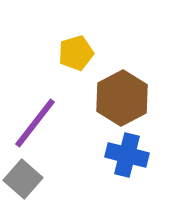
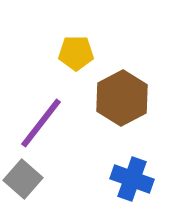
yellow pentagon: rotated 16 degrees clockwise
purple line: moved 6 px right
blue cross: moved 5 px right, 24 px down; rotated 6 degrees clockwise
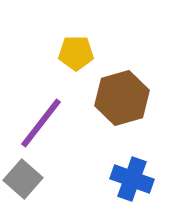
brown hexagon: rotated 12 degrees clockwise
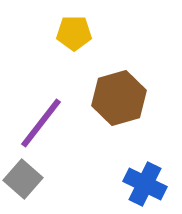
yellow pentagon: moved 2 px left, 20 px up
brown hexagon: moved 3 px left
blue cross: moved 13 px right, 5 px down; rotated 6 degrees clockwise
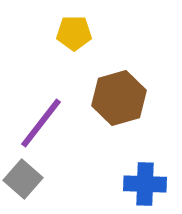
blue cross: rotated 24 degrees counterclockwise
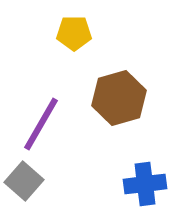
purple line: moved 1 px down; rotated 8 degrees counterclockwise
gray square: moved 1 px right, 2 px down
blue cross: rotated 9 degrees counterclockwise
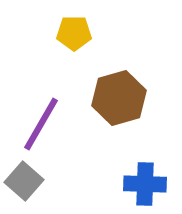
blue cross: rotated 9 degrees clockwise
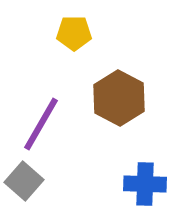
brown hexagon: rotated 16 degrees counterclockwise
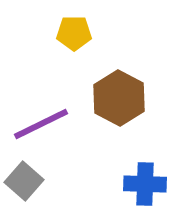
purple line: rotated 34 degrees clockwise
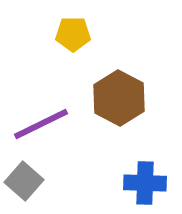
yellow pentagon: moved 1 px left, 1 px down
blue cross: moved 1 px up
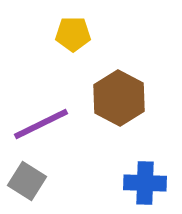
gray square: moved 3 px right; rotated 9 degrees counterclockwise
